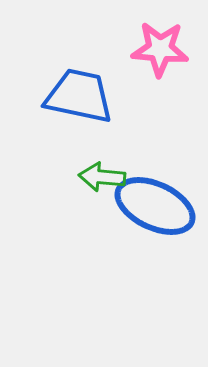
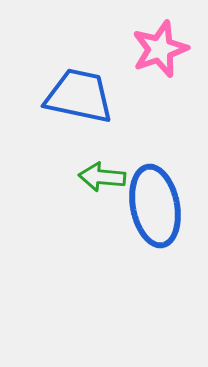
pink star: rotated 24 degrees counterclockwise
blue ellipse: rotated 54 degrees clockwise
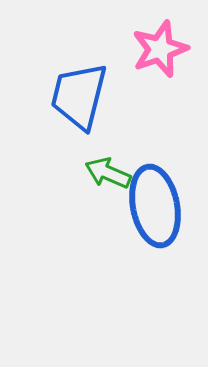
blue trapezoid: rotated 88 degrees counterclockwise
green arrow: moved 6 px right, 4 px up; rotated 18 degrees clockwise
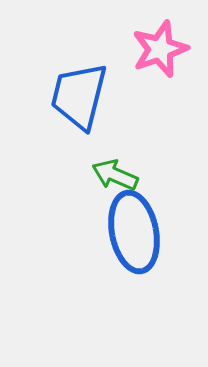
green arrow: moved 7 px right, 2 px down
blue ellipse: moved 21 px left, 26 px down
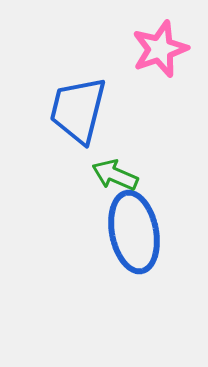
blue trapezoid: moved 1 px left, 14 px down
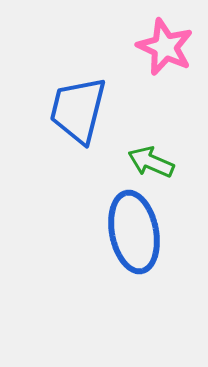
pink star: moved 5 px right, 2 px up; rotated 28 degrees counterclockwise
green arrow: moved 36 px right, 13 px up
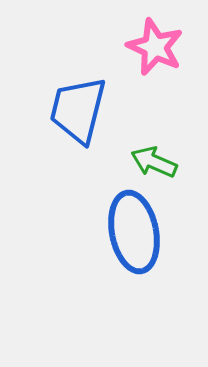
pink star: moved 10 px left
green arrow: moved 3 px right
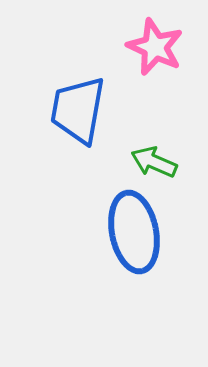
blue trapezoid: rotated 4 degrees counterclockwise
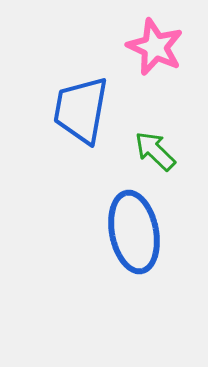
blue trapezoid: moved 3 px right
green arrow: moved 1 px right, 11 px up; rotated 21 degrees clockwise
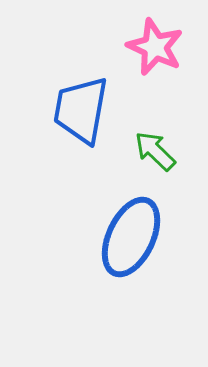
blue ellipse: moved 3 px left, 5 px down; rotated 36 degrees clockwise
